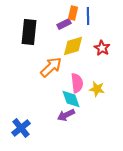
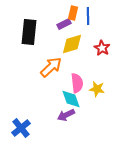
yellow diamond: moved 1 px left, 2 px up
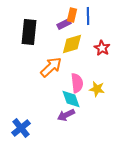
orange rectangle: moved 1 px left, 2 px down
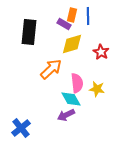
purple rectangle: rotated 56 degrees clockwise
red star: moved 1 px left, 4 px down
orange arrow: moved 2 px down
cyan diamond: rotated 10 degrees counterclockwise
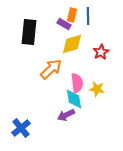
red star: rotated 14 degrees clockwise
cyan diamond: moved 3 px right; rotated 20 degrees clockwise
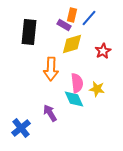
blue line: moved 1 px right, 2 px down; rotated 42 degrees clockwise
purple rectangle: moved 1 px down
red star: moved 2 px right, 1 px up
orange arrow: rotated 135 degrees clockwise
cyan diamond: rotated 15 degrees counterclockwise
purple arrow: moved 16 px left, 2 px up; rotated 84 degrees clockwise
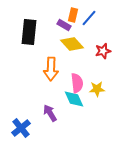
orange rectangle: moved 1 px right
yellow diamond: rotated 65 degrees clockwise
red star: rotated 14 degrees clockwise
yellow star: rotated 14 degrees counterclockwise
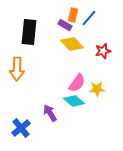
purple rectangle: moved 1 px right
orange arrow: moved 34 px left
pink semicircle: rotated 42 degrees clockwise
cyan diamond: moved 2 px down; rotated 25 degrees counterclockwise
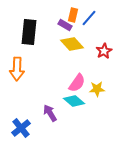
red star: moved 1 px right; rotated 14 degrees counterclockwise
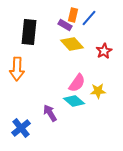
yellow star: moved 1 px right, 2 px down
